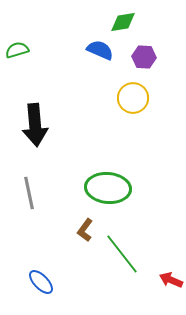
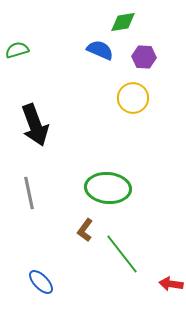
black arrow: rotated 15 degrees counterclockwise
red arrow: moved 4 px down; rotated 15 degrees counterclockwise
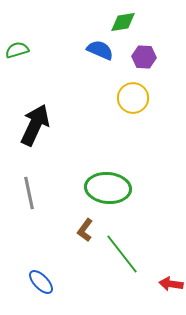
black arrow: rotated 135 degrees counterclockwise
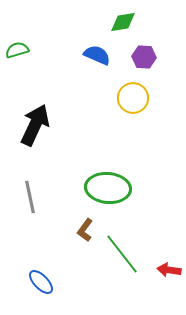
blue semicircle: moved 3 px left, 5 px down
gray line: moved 1 px right, 4 px down
red arrow: moved 2 px left, 14 px up
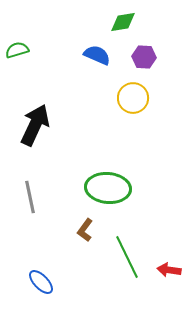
green line: moved 5 px right, 3 px down; rotated 12 degrees clockwise
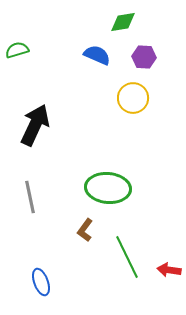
blue ellipse: rotated 24 degrees clockwise
